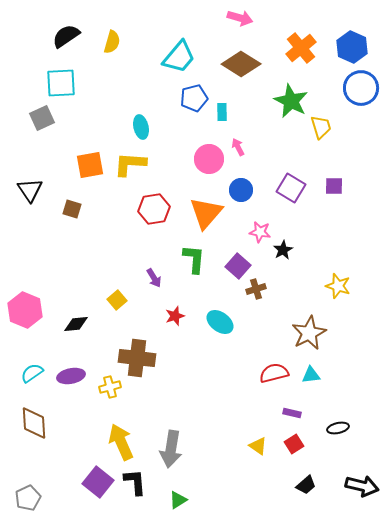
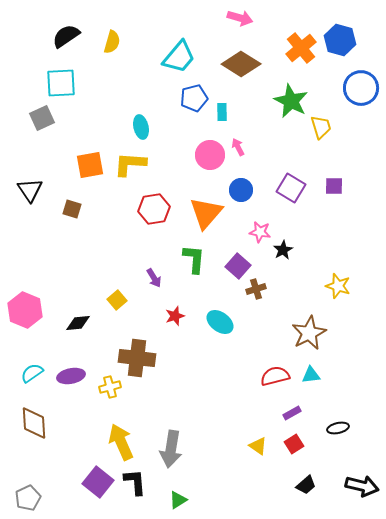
blue hexagon at (352, 47): moved 12 px left, 7 px up; rotated 8 degrees counterclockwise
pink circle at (209, 159): moved 1 px right, 4 px up
black diamond at (76, 324): moved 2 px right, 1 px up
red semicircle at (274, 373): moved 1 px right, 3 px down
purple rectangle at (292, 413): rotated 42 degrees counterclockwise
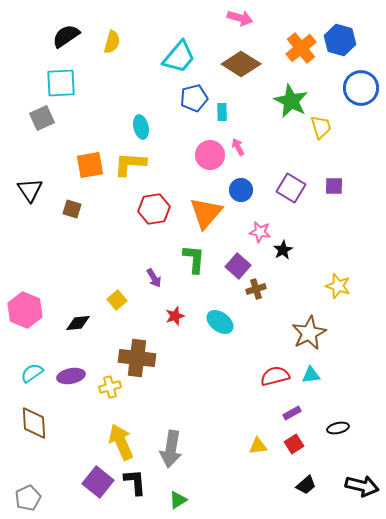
yellow triangle at (258, 446): rotated 42 degrees counterclockwise
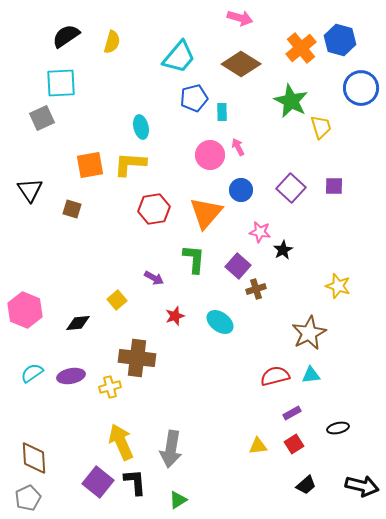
purple square at (291, 188): rotated 12 degrees clockwise
purple arrow at (154, 278): rotated 30 degrees counterclockwise
brown diamond at (34, 423): moved 35 px down
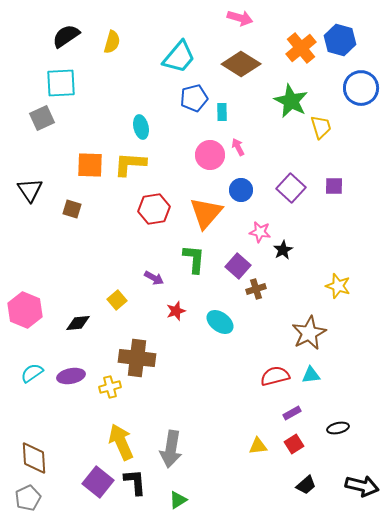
orange square at (90, 165): rotated 12 degrees clockwise
red star at (175, 316): moved 1 px right, 5 px up
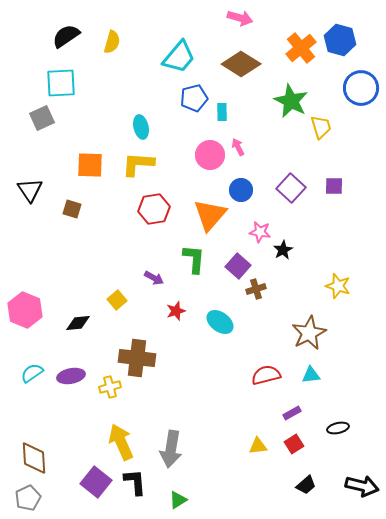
yellow L-shape at (130, 164): moved 8 px right
orange triangle at (206, 213): moved 4 px right, 2 px down
red semicircle at (275, 376): moved 9 px left, 1 px up
purple square at (98, 482): moved 2 px left
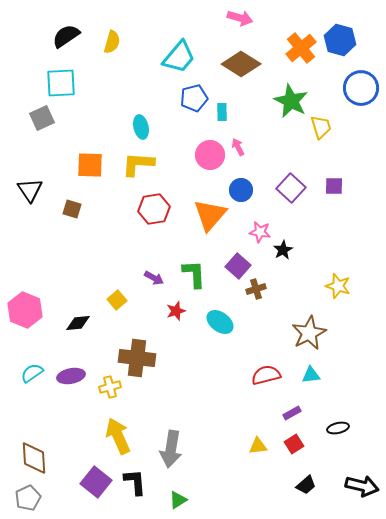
green L-shape at (194, 259): moved 15 px down; rotated 8 degrees counterclockwise
yellow arrow at (121, 442): moved 3 px left, 6 px up
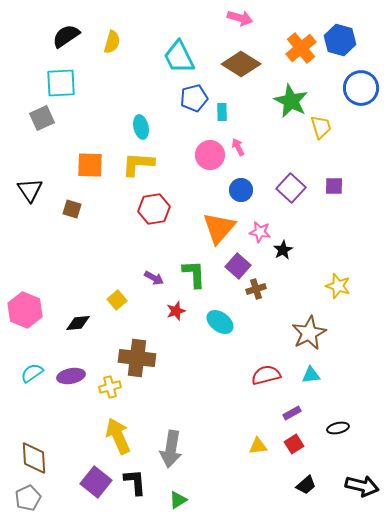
cyan trapezoid at (179, 57): rotated 114 degrees clockwise
orange triangle at (210, 215): moved 9 px right, 13 px down
